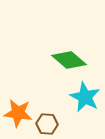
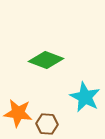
green diamond: moved 23 px left; rotated 20 degrees counterclockwise
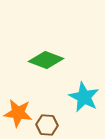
cyan star: moved 1 px left
brown hexagon: moved 1 px down
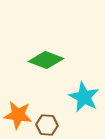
orange star: moved 2 px down
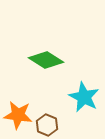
green diamond: rotated 12 degrees clockwise
brown hexagon: rotated 20 degrees clockwise
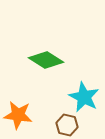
brown hexagon: moved 20 px right; rotated 10 degrees counterclockwise
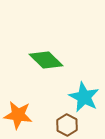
green diamond: rotated 12 degrees clockwise
brown hexagon: rotated 15 degrees clockwise
